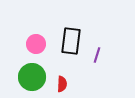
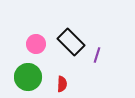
black rectangle: moved 1 px down; rotated 52 degrees counterclockwise
green circle: moved 4 px left
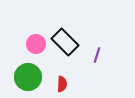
black rectangle: moved 6 px left
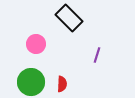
black rectangle: moved 4 px right, 24 px up
green circle: moved 3 px right, 5 px down
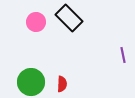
pink circle: moved 22 px up
purple line: moved 26 px right; rotated 28 degrees counterclockwise
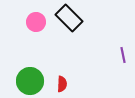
green circle: moved 1 px left, 1 px up
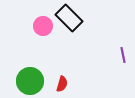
pink circle: moved 7 px right, 4 px down
red semicircle: rotated 14 degrees clockwise
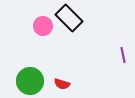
red semicircle: rotated 91 degrees clockwise
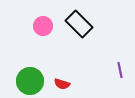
black rectangle: moved 10 px right, 6 px down
purple line: moved 3 px left, 15 px down
